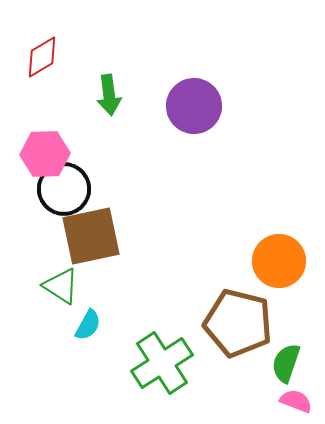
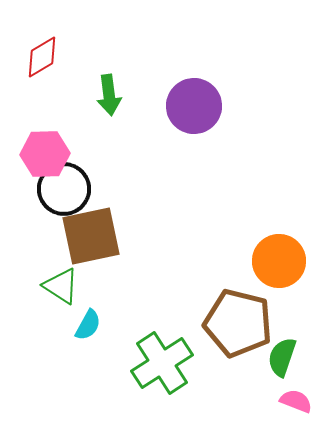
green semicircle: moved 4 px left, 6 px up
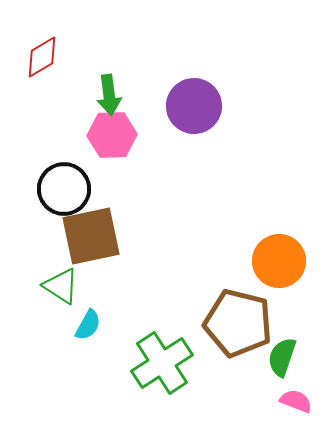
pink hexagon: moved 67 px right, 19 px up
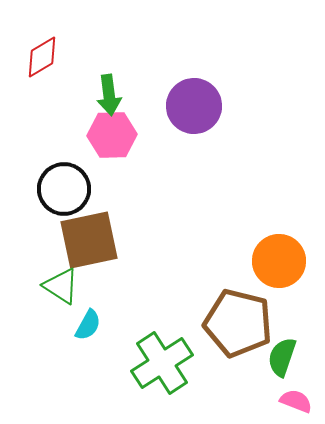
brown square: moved 2 px left, 4 px down
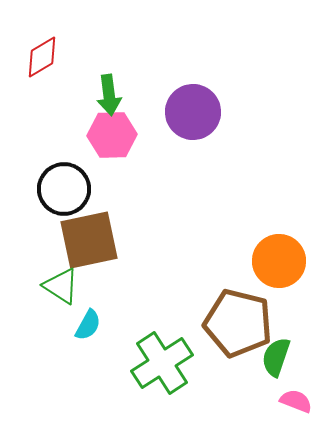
purple circle: moved 1 px left, 6 px down
green semicircle: moved 6 px left
